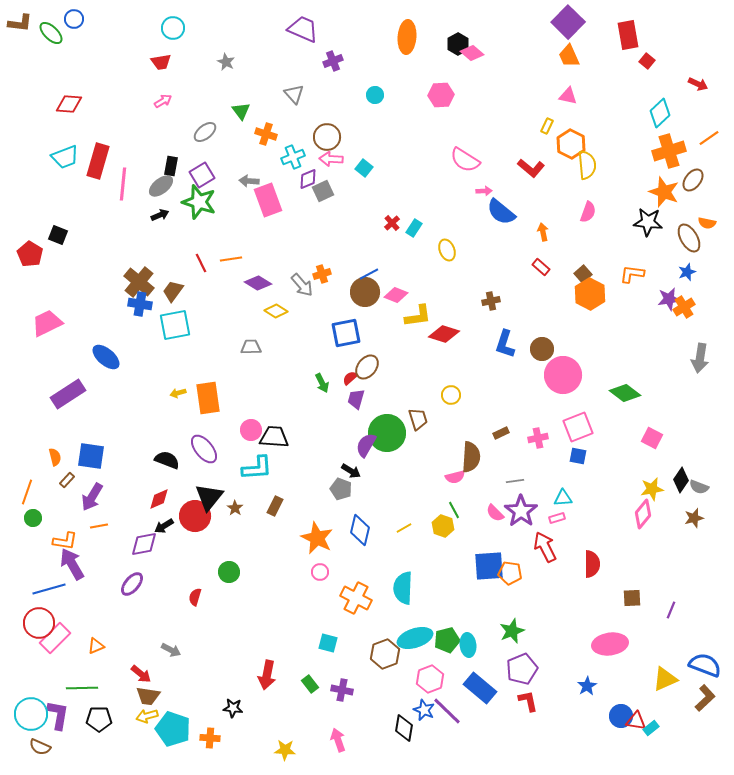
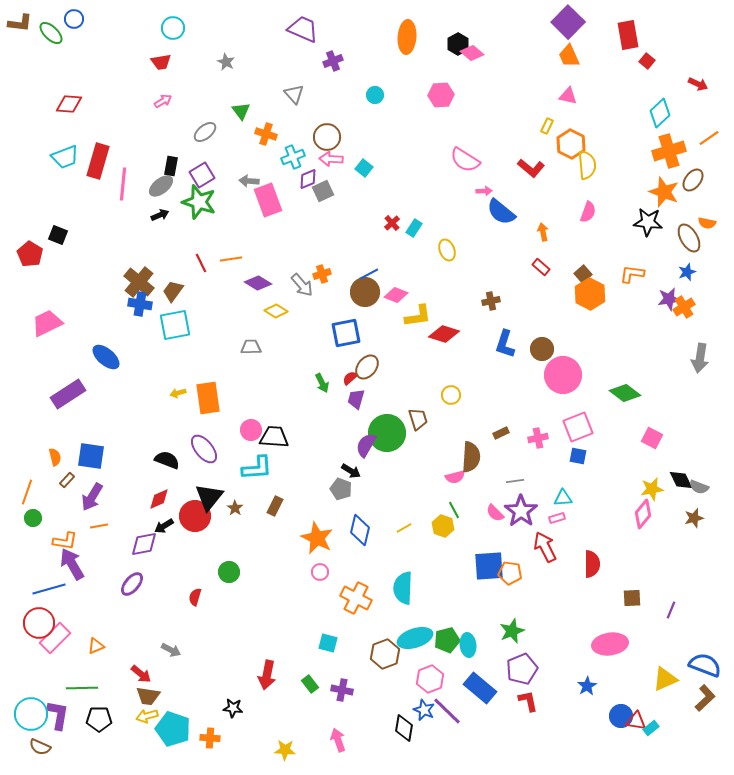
black diamond at (681, 480): rotated 60 degrees counterclockwise
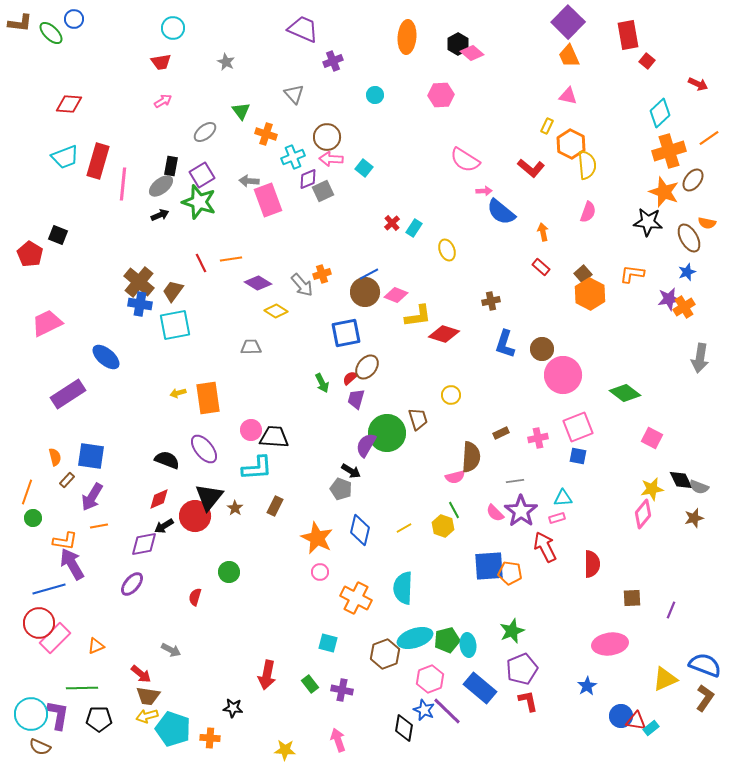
brown L-shape at (705, 698): rotated 12 degrees counterclockwise
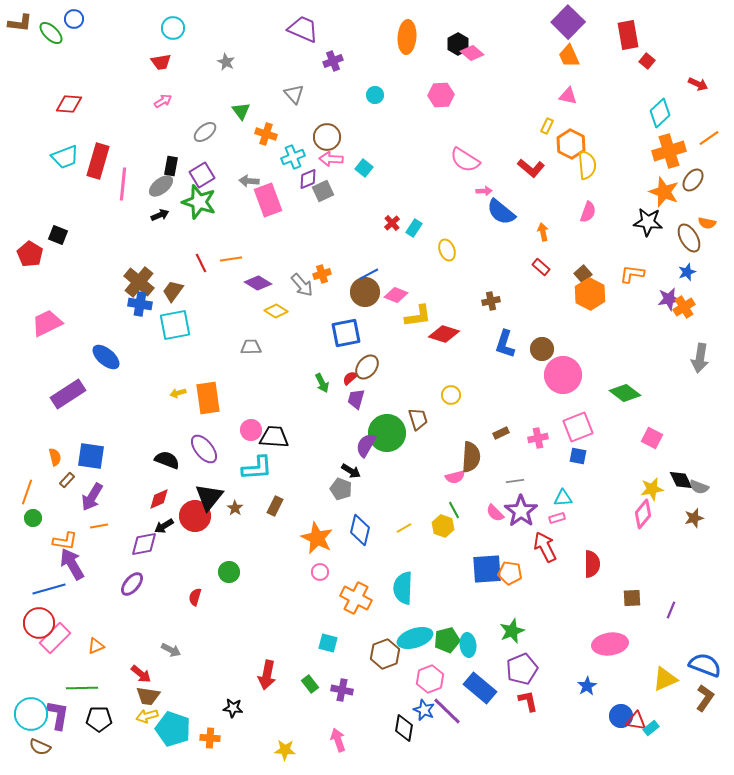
blue square at (489, 566): moved 2 px left, 3 px down
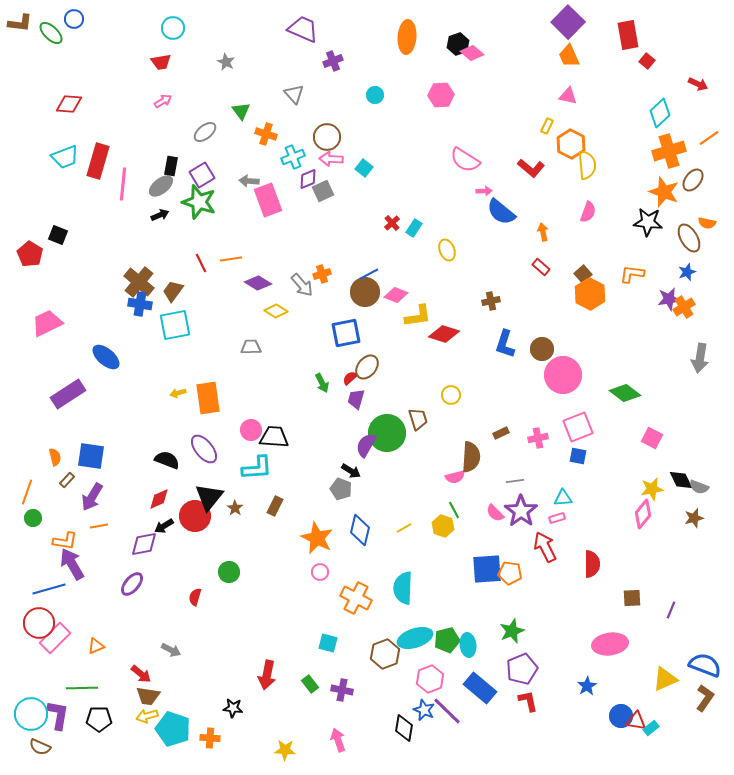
black hexagon at (458, 44): rotated 10 degrees clockwise
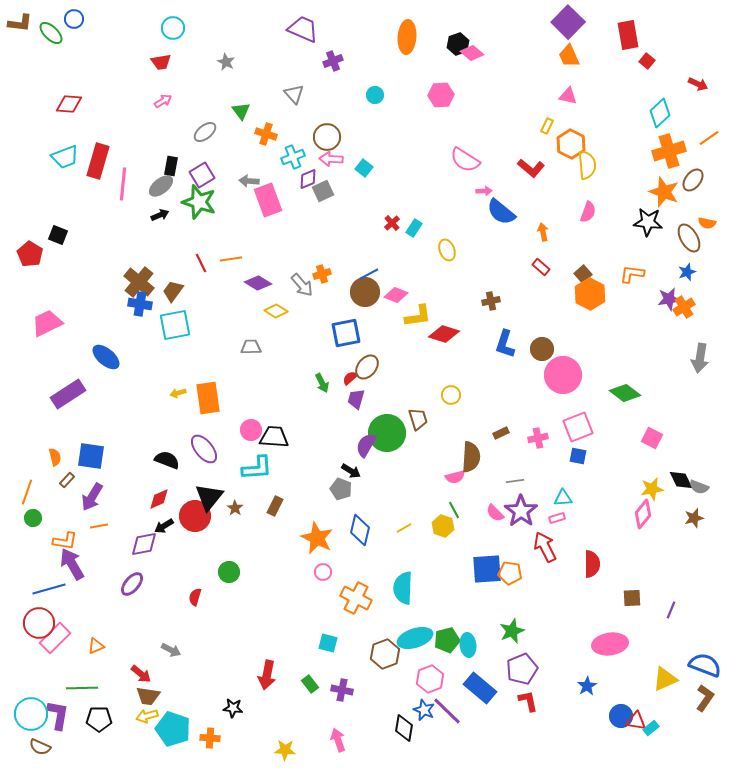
pink circle at (320, 572): moved 3 px right
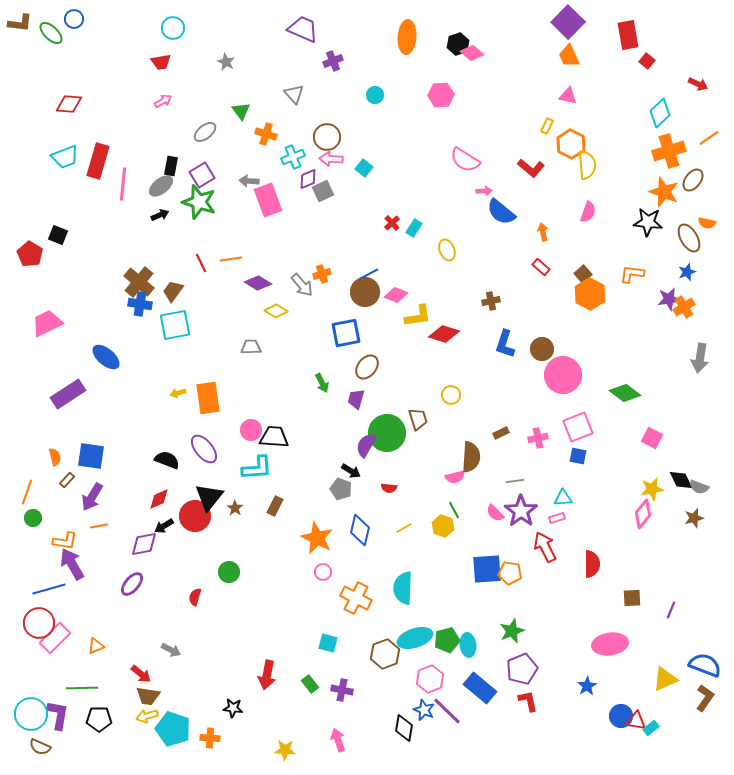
red semicircle at (350, 378): moved 39 px right, 110 px down; rotated 133 degrees counterclockwise
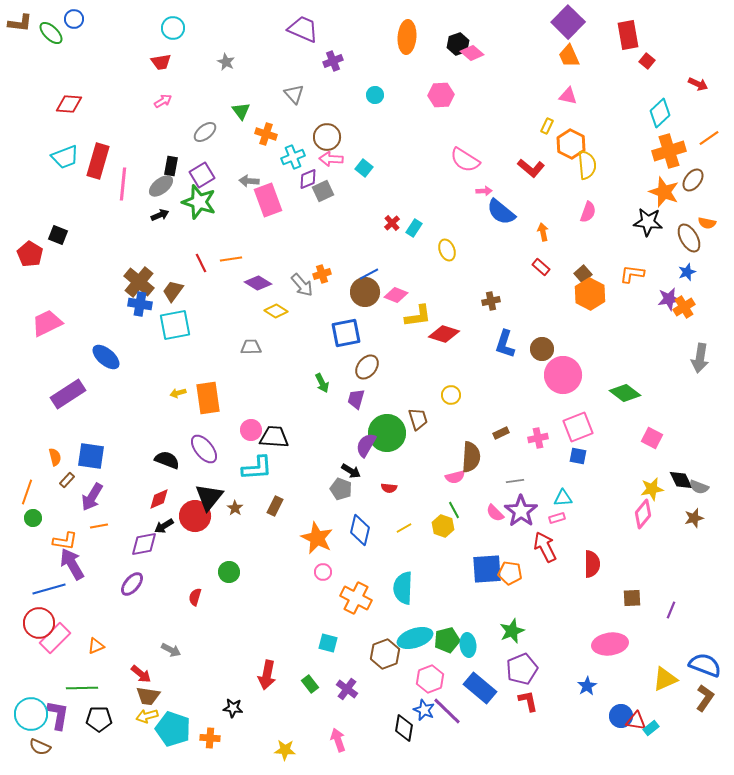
purple cross at (342, 690): moved 5 px right, 1 px up; rotated 25 degrees clockwise
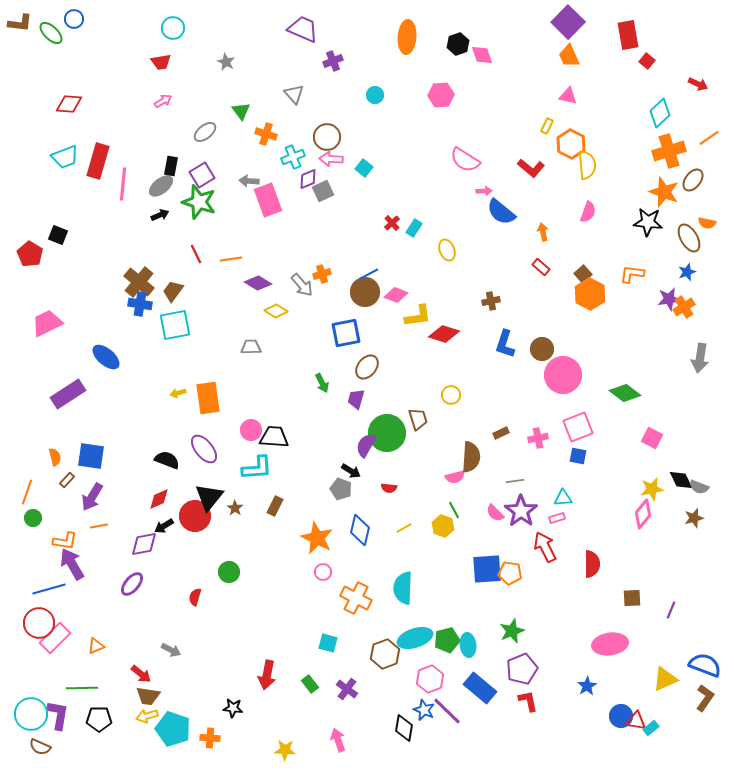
pink diamond at (472, 53): moved 10 px right, 2 px down; rotated 30 degrees clockwise
red line at (201, 263): moved 5 px left, 9 px up
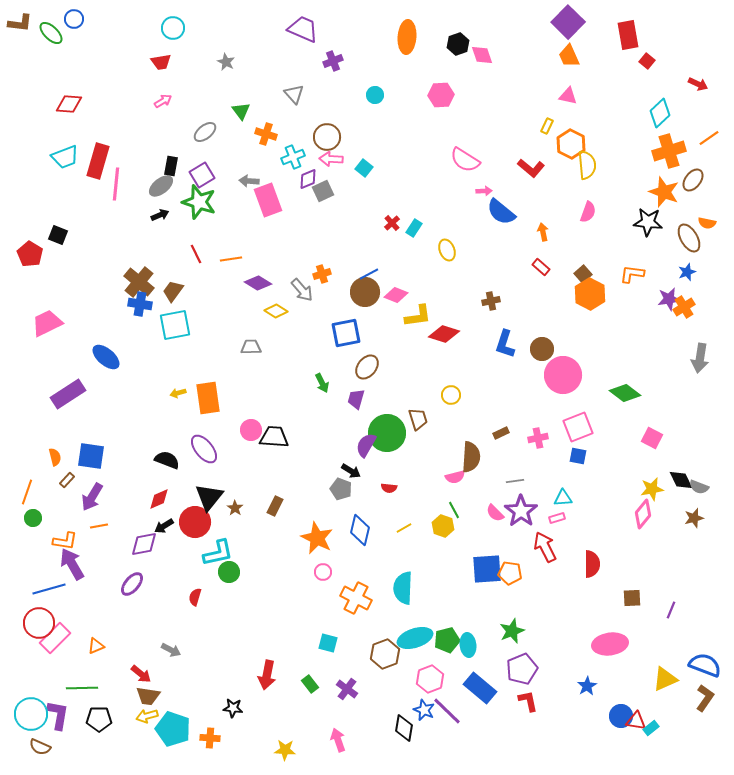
pink line at (123, 184): moved 7 px left
gray arrow at (302, 285): moved 5 px down
cyan L-shape at (257, 468): moved 39 px left, 85 px down; rotated 8 degrees counterclockwise
red circle at (195, 516): moved 6 px down
